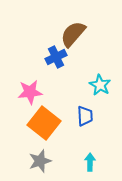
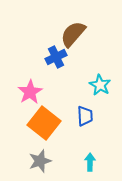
pink star: rotated 25 degrees counterclockwise
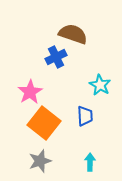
brown semicircle: rotated 68 degrees clockwise
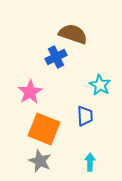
orange square: moved 6 px down; rotated 16 degrees counterclockwise
gray star: rotated 30 degrees counterclockwise
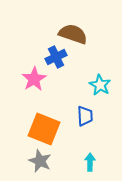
pink star: moved 4 px right, 13 px up
